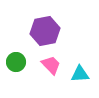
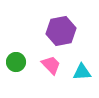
purple hexagon: moved 16 px right
cyan triangle: moved 2 px right, 2 px up
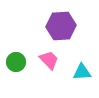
purple hexagon: moved 5 px up; rotated 8 degrees clockwise
pink trapezoid: moved 2 px left, 5 px up
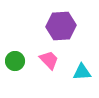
green circle: moved 1 px left, 1 px up
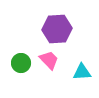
purple hexagon: moved 4 px left, 3 px down
green circle: moved 6 px right, 2 px down
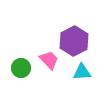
purple hexagon: moved 17 px right, 12 px down; rotated 24 degrees counterclockwise
green circle: moved 5 px down
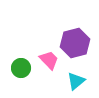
purple hexagon: moved 1 px right, 2 px down; rotated 12 degrees clockwise
cyan triangle: moved 6 px left, 9 px down; rotated 36 degrees counterclockwise
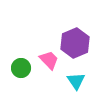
purple hexagon: rotated 8 degrees counterclockwise
cyan triangle: rotated 24 degrees counterclockwise
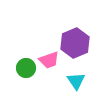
pink trapezoid: rotated 115 degrees clockwise
green circle: moved 5 px right
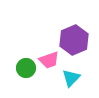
purple hexagon: moved 1 px left, 3 px up
cyan triangle: moved 5 px left, 3 px up; rotated 18 degrees clockwise
